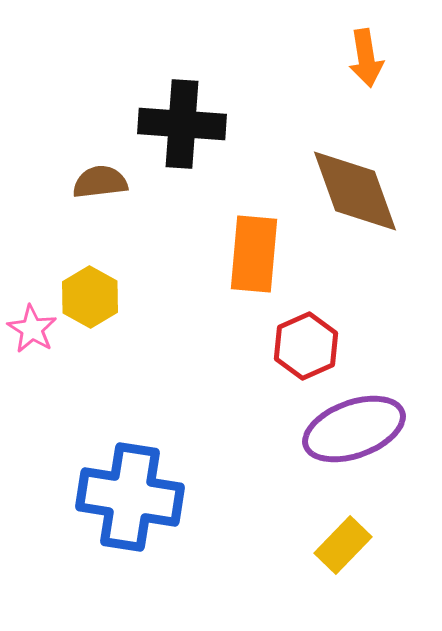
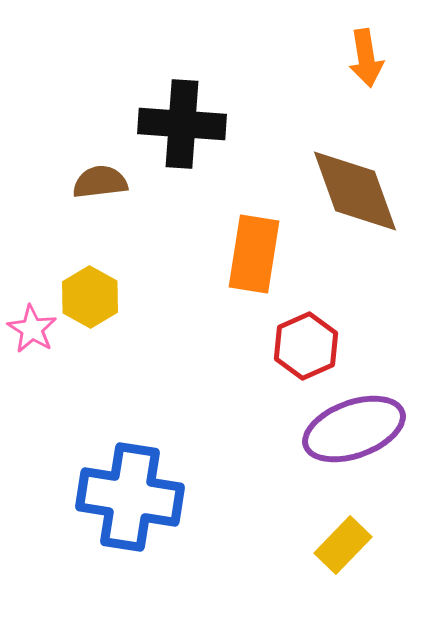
orange rectangle: rotated 4 degrees clockwise
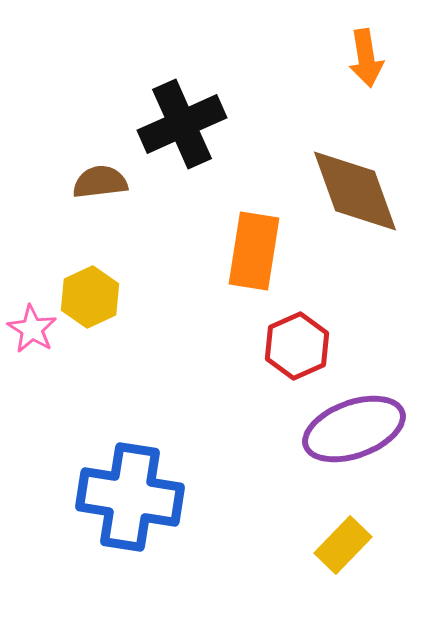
black cross: rotated 28 degrees counterclockwise
orange rectangle: moved 3 px up
yellow hexagon: rotated 6 degrees clockwise
red hexagon: moved 9 px left
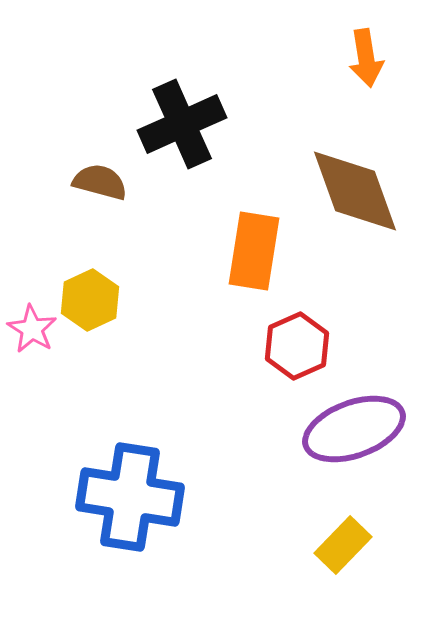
brown semicircle: rotated 22 degrees clockwise
yellow hexagon: moved 3 px down
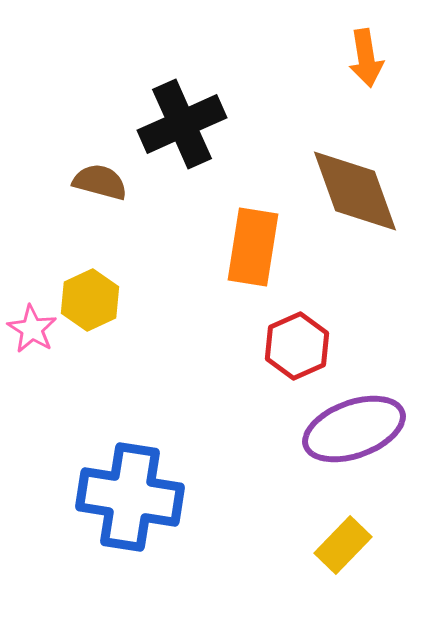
orange rectangle: moved 1 px left, 4 px up
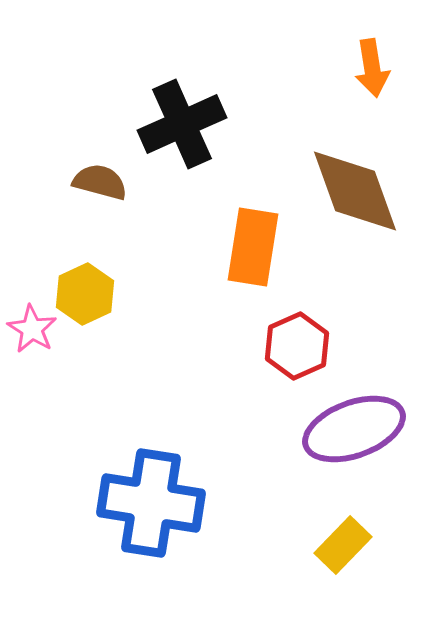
orange arrow: moved 6 px right, 10 px down
yellow hexagon: moved 5 px left, 6 px up
blue cross: moved 21 px right, 6 px down
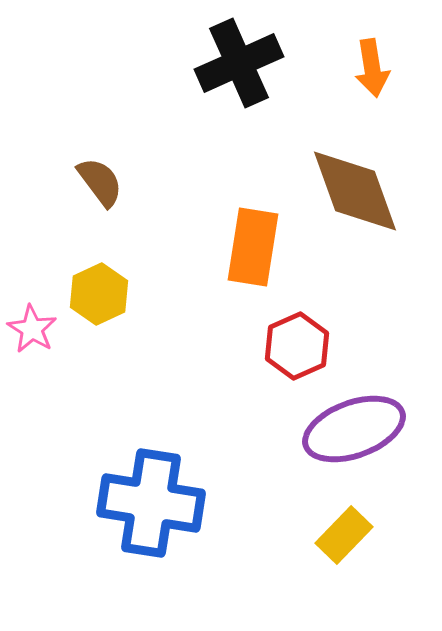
black cross: moved 57 px right, 61 px up
brown semicircle: rotated 38 degrees clockwise
yellow hexagon: moved 14 px right
yellow rectangle: moved 1 px right, 10 px up
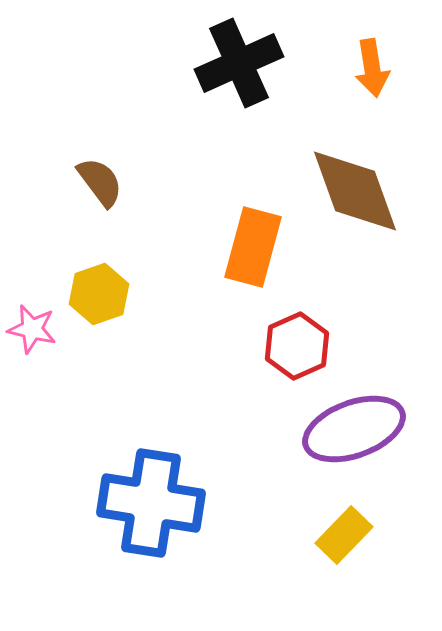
orange rectangle: rotated 6 degrees clockwise
yellow hexagon: rotated 6 degrees clockwise
pink star: rotated 18 degrees counterclockwise
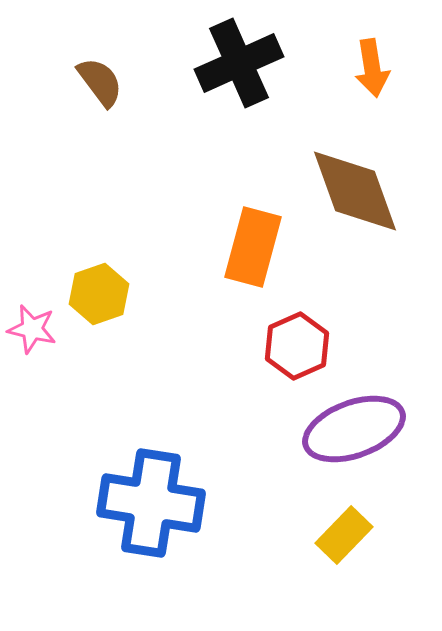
brown semicircle: moved 100 px up
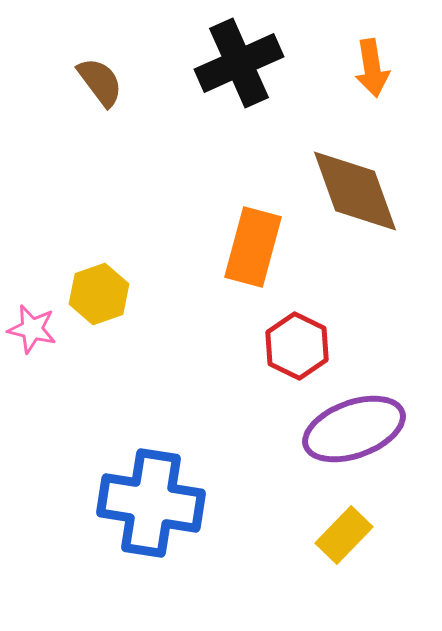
red hexagon: rotated 10 degrees counterclockwise
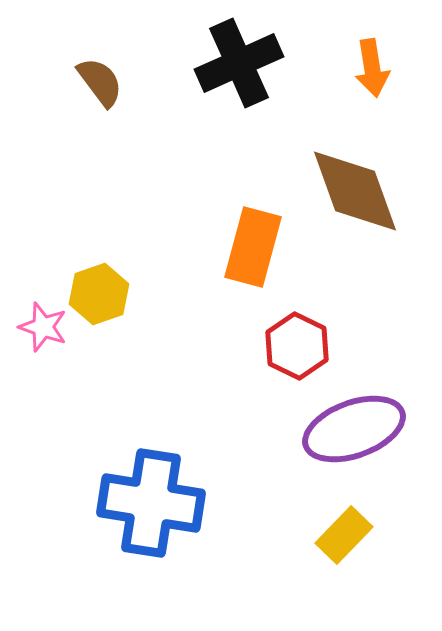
pink star: moved 11 px right, 2 px up; rotated 6 degrees clockwise
